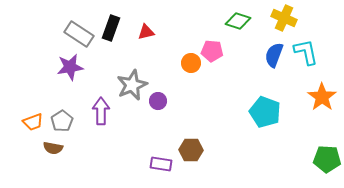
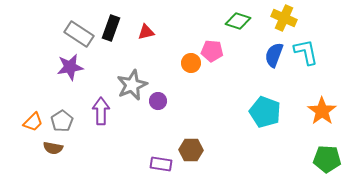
orange star: moved 14 px down
orange trapezoid: rotated 25 degrees counterclockwise
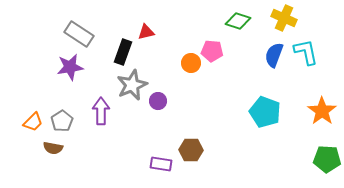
black rectangle: moved 12 px right, 24 px down
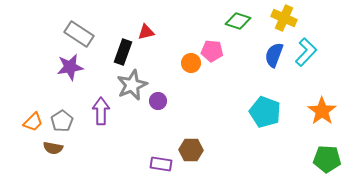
cyan L-shape: rotated 56 degrees clockwise
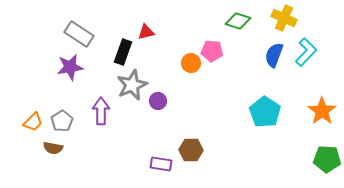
cyan pentagon: rotated 12 degrees clockwise
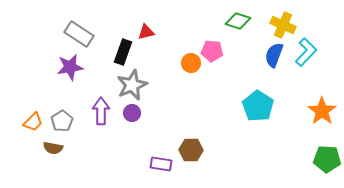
yellow cross: moved 1 px left, 7 px down
purple circle: moved 26 px left, 12 px down
cyan pentagon: moved 7 px left, 6 px up
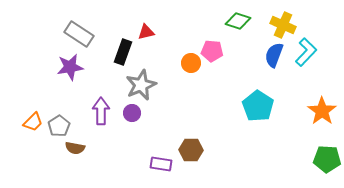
gray star: moved 9 px right
gray pentagon: moved 3 px left, 5 px down
brown semicircle: moved 22 px right
